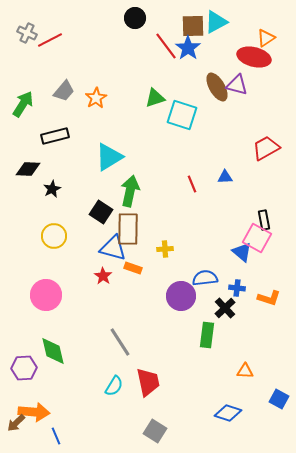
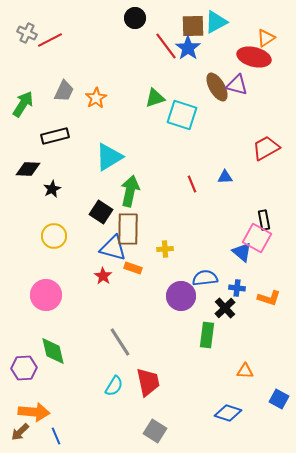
gray trapezoid at (64, 91): rotated 15 degrees counterclockwise
brown arrow at (16, 423): moved 4 px right, 9 px down
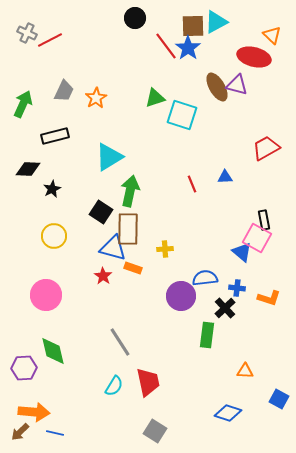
orange triangle at (266, 38): moved 6 px right, 3 px up; rotated 42 degrees counterclockwise
green arrow at (23, 104): rotated 8 degrees counterclockwise
blue line at (56, 436): moved 1 px left, 3 px up; rotated 54 degrees counterclockwise
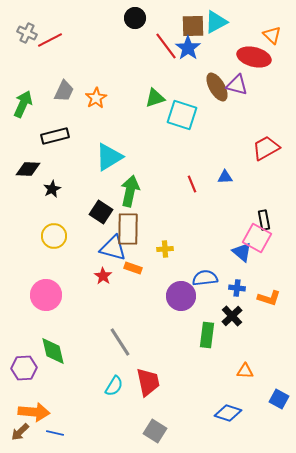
black cross at (225, 308): moved 7 px right, 8 px down
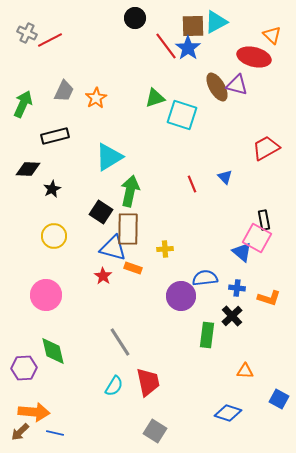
blue triangle at (225, 177): rotated 49 degrees clockwise
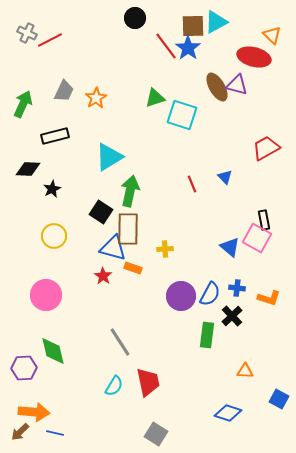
blue triangle at (242, 252): moved 12 px left, 5 px up
blue semicircle at (205, 278): moved 5 px right, 16 px down; rotated 125 degrees clockwise
gray square at (155, 431): moved 1 px right, 3 px down
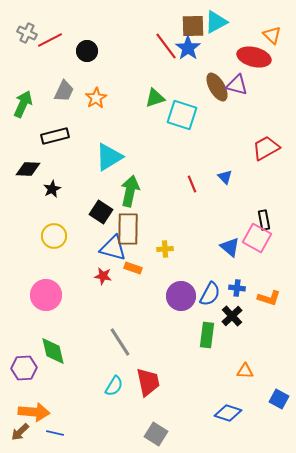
black circle at (135, 18): moved 48 px left, 33 px down
red star at (103, 276): rotated 24 degrees counterclockwise
